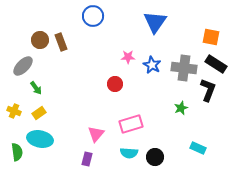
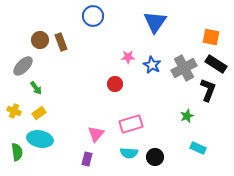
gray cross: rotated 35 degrees counterclockwise
green star: moved 6 px right, 8 px down
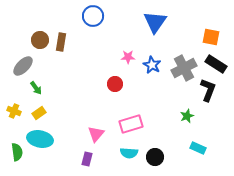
brown rectangle: rotated 30 degrees clockwise
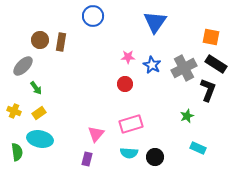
red circle: moved 10 px right
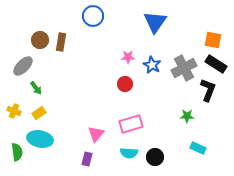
orange square: moved 2 px right, 3 px down
green star: rotated 24 degrees clockwise
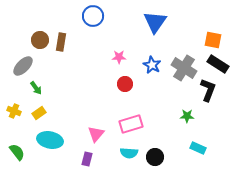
pink star: moved 9 px left
black rectangle: moved 2 px right
gray cross: rotated 30 degrees counterclockwise
cyan ellipse: moved 10 px right, 1 px down
green semicircle: rotated 30 degrees counterclockwise
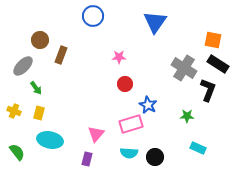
brown rectangle: moved 13 px down; rotated 12 degrees clockwise
blue star: moved 4 px left, 40 px down
yellow rectangle: rotated 40 degrees counterclockwise
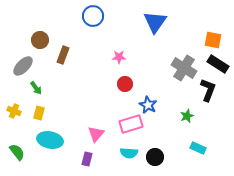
brown rectangle: moved 2 px right
green star: rotated 24 degrees counterclockwise
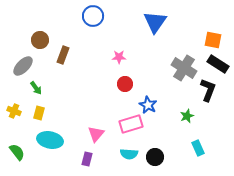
cyan rectangle: rotated 42 degrees clockwise
cyan semicircle: moved 1 px down
